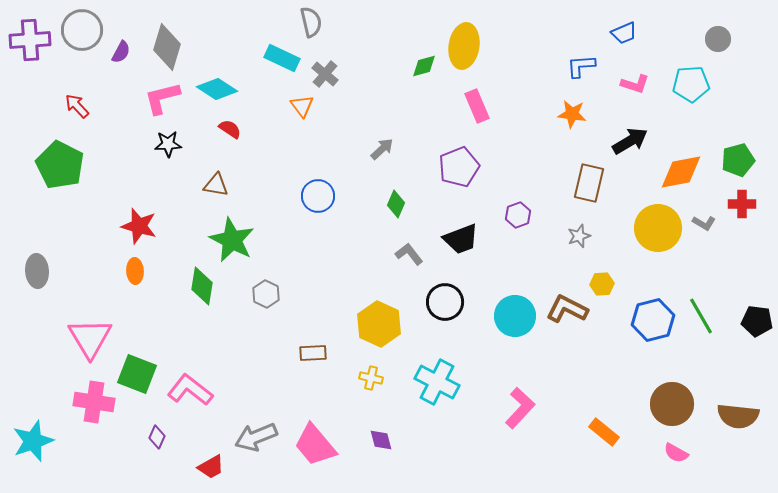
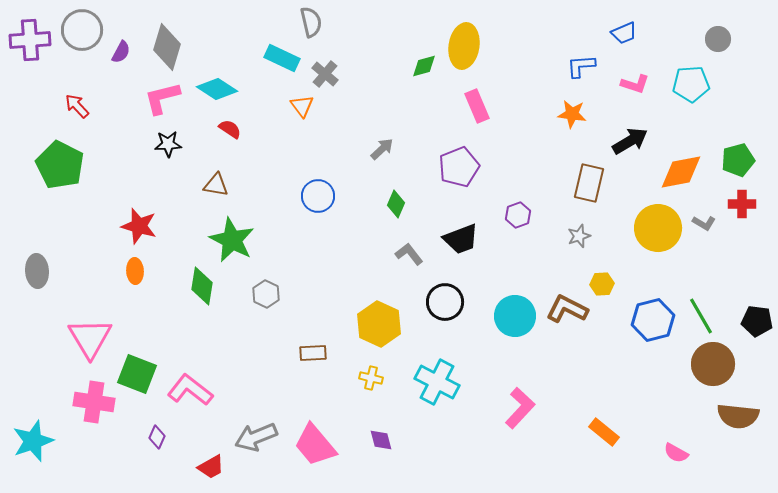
brown circle at (672, 404): moved 41 px right, 40 px up
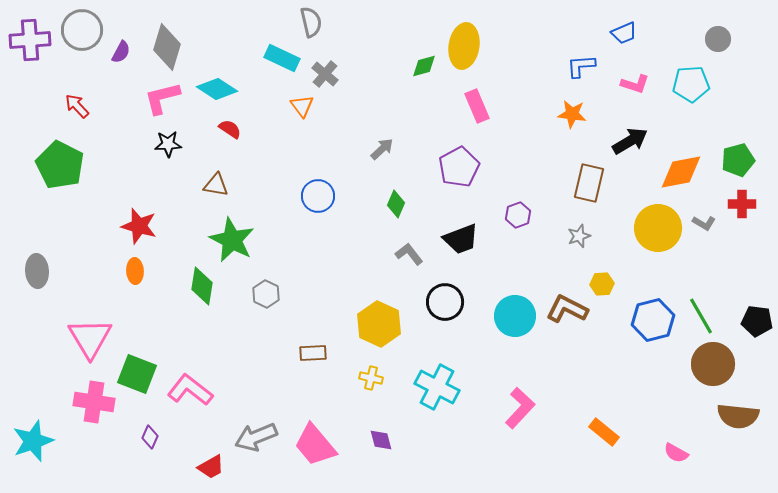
purple pentagon at (459, 167): rotated 6 degrees counterclockwise
cyan cross at (437, 382): moved 5 px down
purple diamond at (157, 437): moved 7 px left
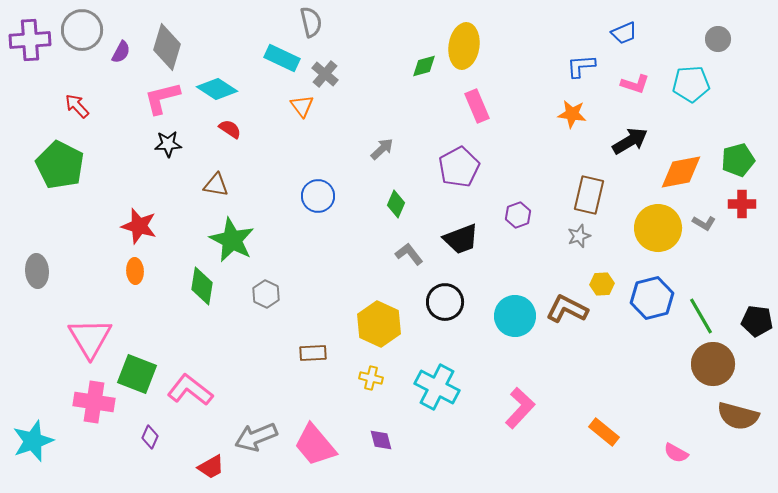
brown rectangle at (589, 183): moved 12 px down
blue hexagon at (653, 320): moved 1 px left, 22 px up
brown semicircle at (738, 416): rotated 9 degrees clockwise
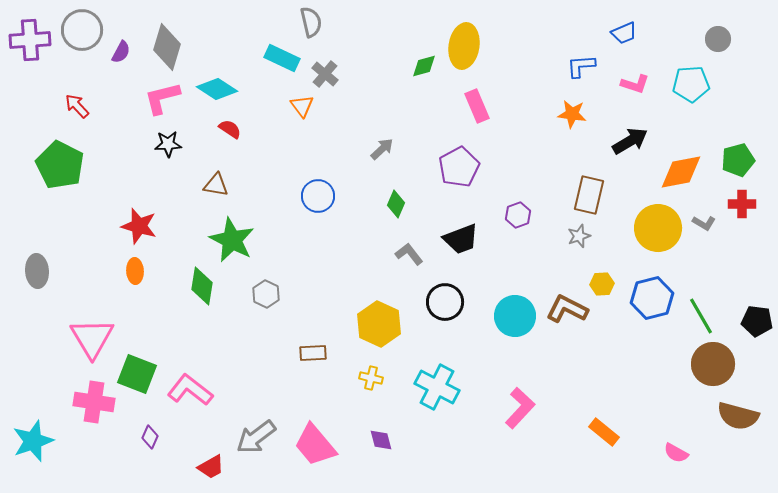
pink triangle at (90, 338): moved 2 px right
gray arrow at (256, 437): rotated 15 degrees counterclockwise
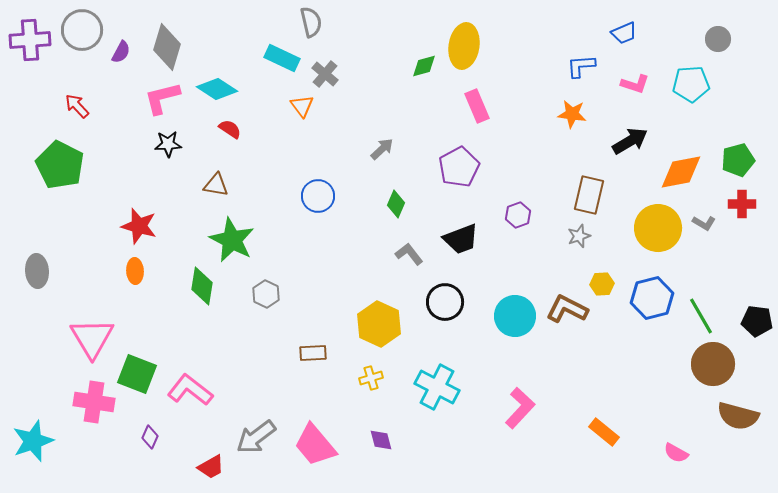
yellow cross at (371, 378): rotated 30 degrees counterclockwise
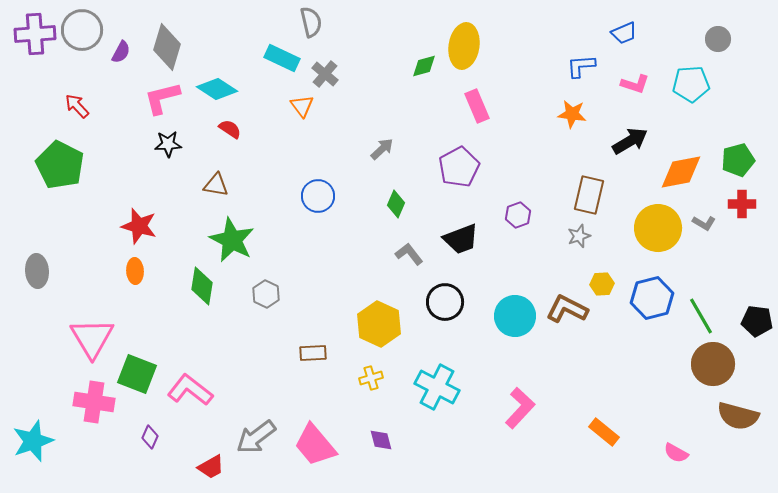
purple cross at (30, 40): moved 5 px right, 6 px up
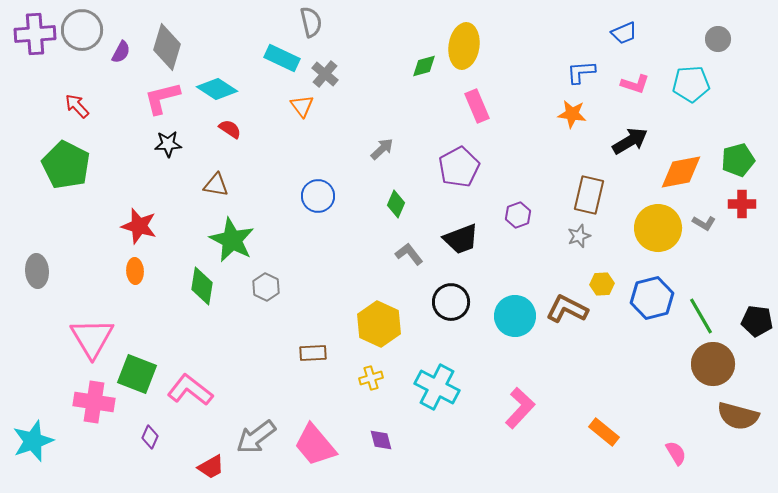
blue L-shape at (581, 66): moved 6 px down
green pentagon at (60, 165): moved 6 px right
gray hexagon at (266, 294): moved 7 px up
black circle at (445, 302): moved 6 px right
pink semicircle at (676, 453): rotated 150 degrees counterclockwise
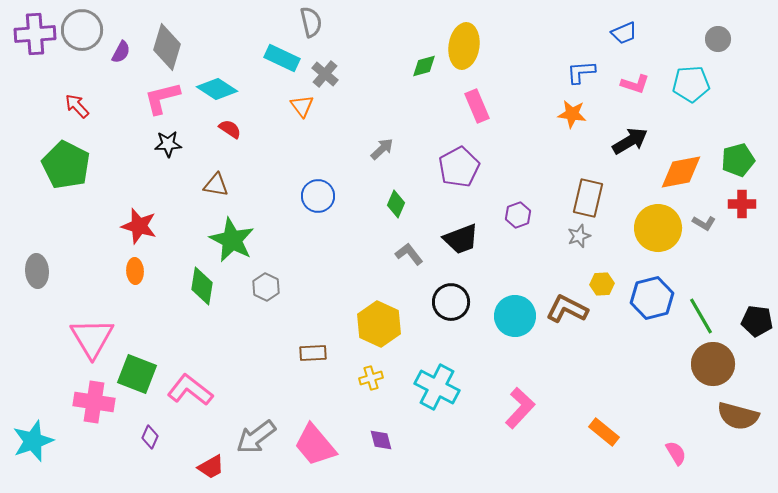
brown rectangle at (589, 195): moved 1 px left, 3 px down
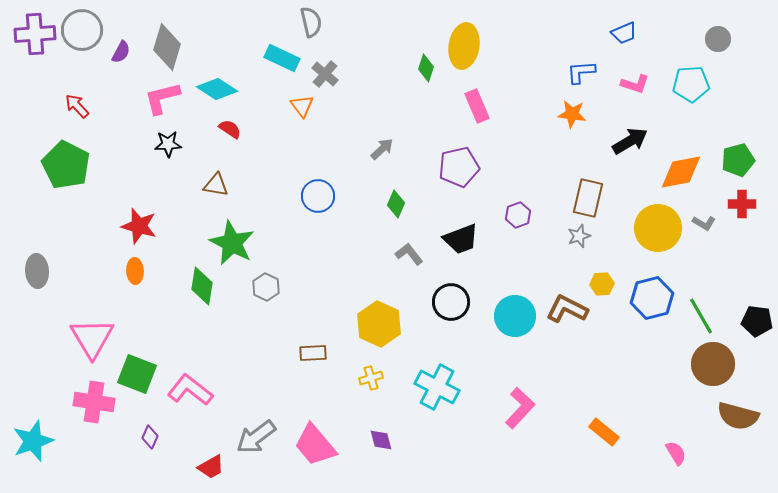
green diamond at (424, 66): moved 2 px right, 2 px down; rotated 56 degrees counterclockwise
purple pentagon at (459, 167): rotated 15 degrees clockwise
green star at (232, 240): moved 3 px down
